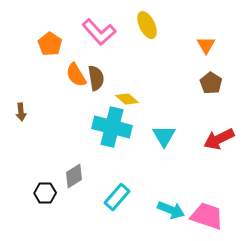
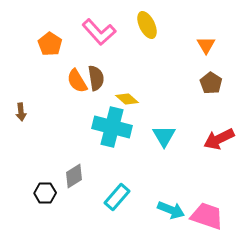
orange semicircle: moved 1 px right, 6 px down
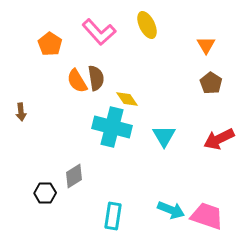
yellow diamond: rotated 15 degrees clockwise
cyan rectangle: moved 4 px left, 19 px down; rotated 32 degrees counterclockwise
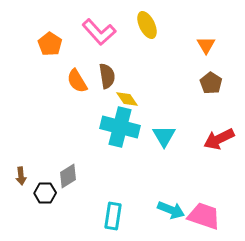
brown semicircle: moved 11 px right, 2 px up
brown arrow: moved 64 px down
cyan cross: moved 8 px right
gray diamond: moved 6 px left
pink trapezoid: moved 3 px left
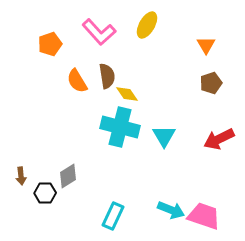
yellow ellipse: rotated 56 degrees clockwise
orange pentagon: rotated 20 degrees clockwise
brown pentagon: rotated 20 degrees clockwise
yellow diamond: moved 5 px up
cyan rectangle: rotated 16 degrees clockwise
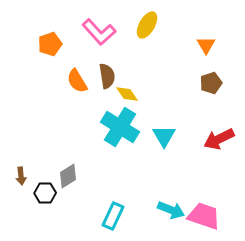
cyan cross: rotated 18 degrees clockwise
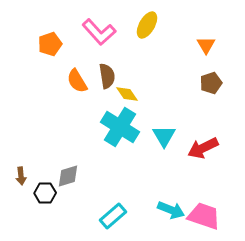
red arrow: moved 16 px left, 9 px down
gray diamond: rotated 15 degrees clockwise
cyan rectangle: rotated 24 degrees clockwise
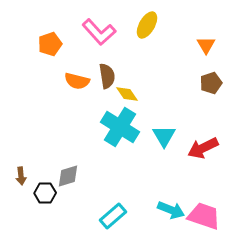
orange semicircle: rotated 45 degrees counterclockwise
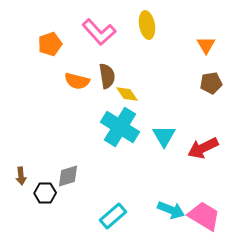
yellow ellipse: rotated 40 degrees counterclockwise
brown pentagon: rotated 10 degrees clockwise
pink trapezoid: rotated 12 degrees clockwise
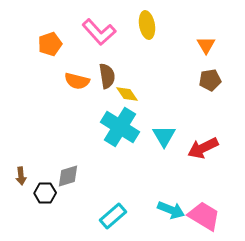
brown pentagon: moved 1 px left, 3 px up
